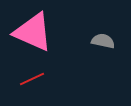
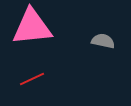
pink triangle: moved 1 px left, 5 px up; rotated 30 degrees counterclockwise
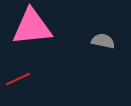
red line: moved 14 px left
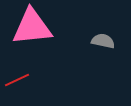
red line: moved 1 px left, 1 px down
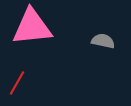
red line: moved 3 px down; rotated 35 degrees counterclockwise
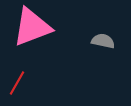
pink triangle: rotated 15 degrees counterclockwise
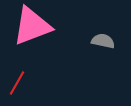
pink triangle: moved 1 px up
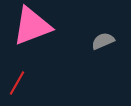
gray semicircle: rotated 35 degrees counterclockwise
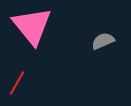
pink triangle: rotated 48 degrees counterclockwise
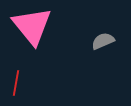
red line: moved 1 px left; rotated 20 degrees counterclockwise
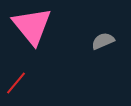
red line: rotated 30 degrees clockwise
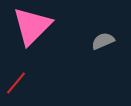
pink triangle: rotated 24 degrees clockwise
